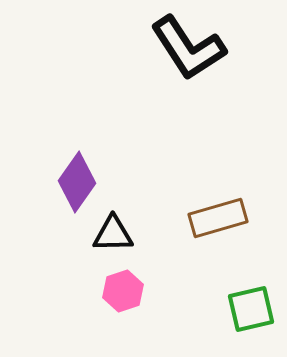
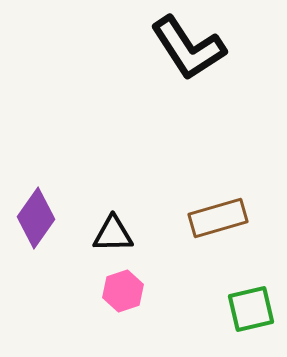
purple diamond: moved 41 px left, 36 px down
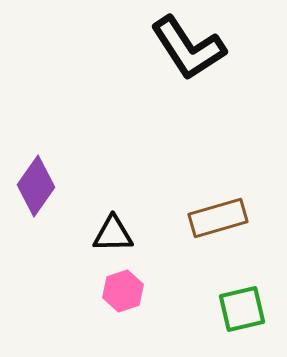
purple diamond: moved 32 px up
green square: moved 9 px left
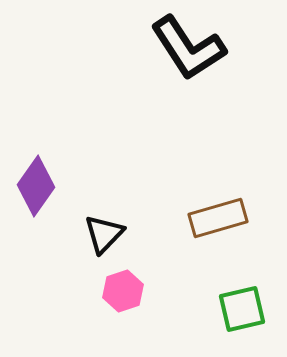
black triangle: moved 9 px left; rotated 45 degrees counterclockwise
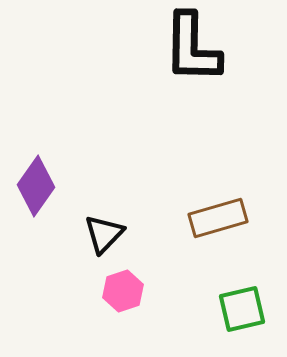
black L-shape: moved 4 px right; rotated 34 degrees clockwise
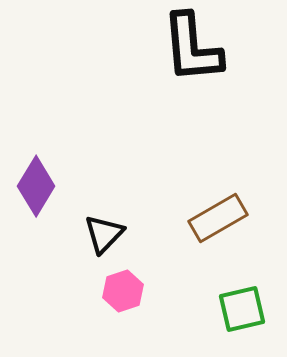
black L-shape: rotated 6 degrees counterclockwise
purple diamond: rotated 4 degrees counterclockwise
brown rectangle: rotated 14 degrees counterclockwise
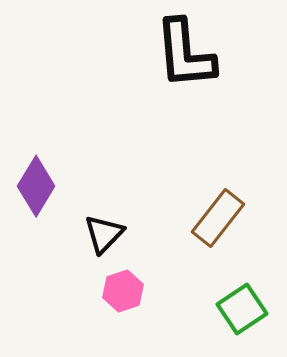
black L-shape: moved 7 px left, 6 px down
brown rectangle: rotated 22 degrees counterclockwise
green square: rotated 21 degrees counterclockwise
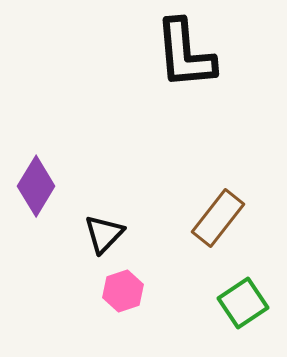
green square: moved 1 px right, 6 px up
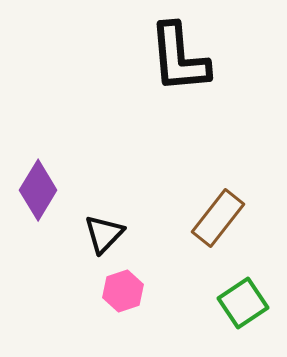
black L-shape: moved 6 px left, 4 px down
purple diamond: moved 2 px right, 4 px down
